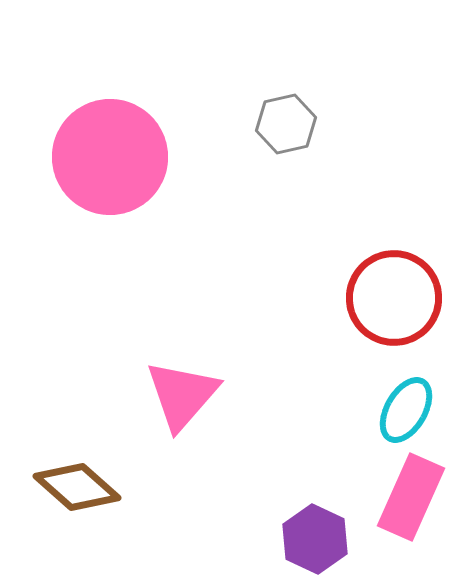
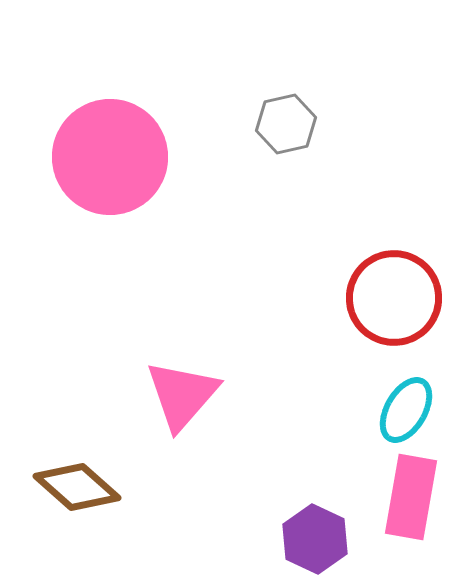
pink rectangle: rotated 14 degrees counterclockwise
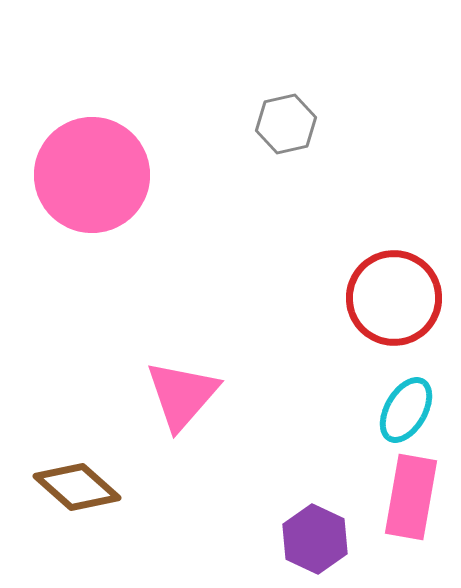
pink circle: moved 18 px left, 18 px down
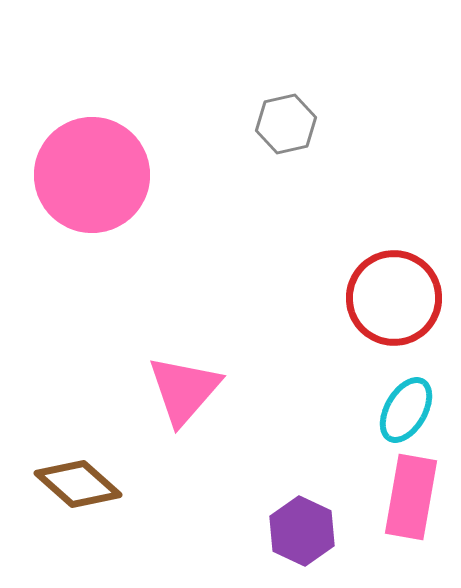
pink triangle: moved 2 px right, 5 px up
brown diamond: moved 1 px right, 3 px up
purple hexagon: moved 13 px left, 8 px up
